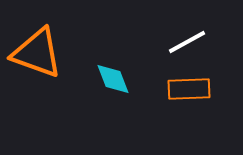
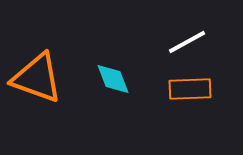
orange triangle: moved 25 px down
orange rectangle: moved 1 px right
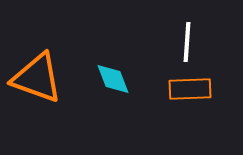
white line: rotated 57 degrees counterclockwise
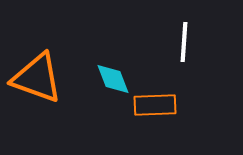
white line: moved 3 px left
orange rectangle: moved 35 px left, 16 px down
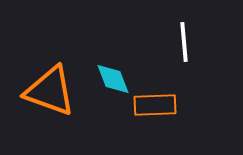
white line: rotated 9 degrees counterclockwise
orange triangle: moved 13 px right, 13 px down
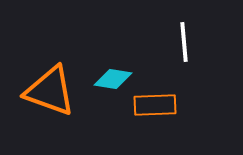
cyan diamond: rotated 60 degrees counterclockwise
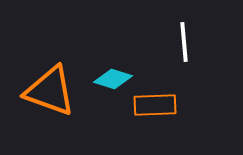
cyan diamond: rotated 9 degrees clockwise
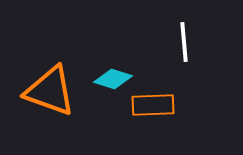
orange rectangle: moved 2 px left
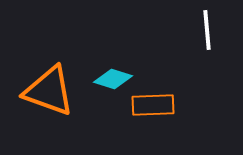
white line: moved 23 px right, 12 px up
orange triangle: moved 1 px left
